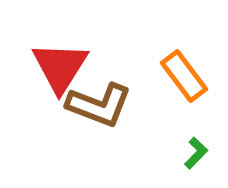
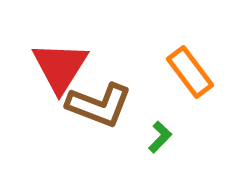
orange rectangle: moved 6 px right, 4 px up
green L-shape: moved 36 px left, 16 px up
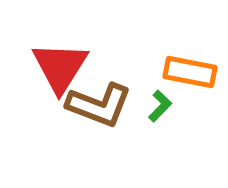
orange rectangle: rotated 42 degrees counterclockwise
green L-shape: moved 31 px up
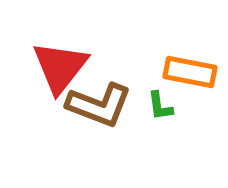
red triangle: rotated 6 degrees clockwise
green L-shape: rotated 128 degrees clockwise
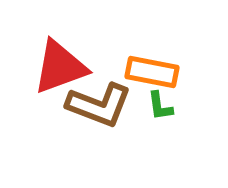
red triangle: rotated 32 degrees clockwise
orange rectangle: moved 38 px left
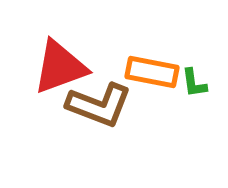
green L-shape: moved 34 px right, 23 px up
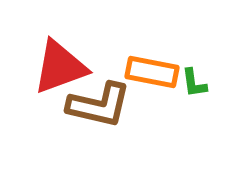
brown L-shape: rotated 8 degrees counterclockwise
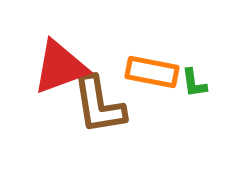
brown L-shape: rotated 68 degrees clockwise
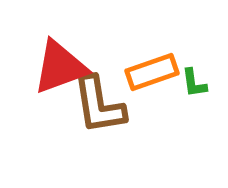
orange rectangle: rotated 30 degrees counterclockwise
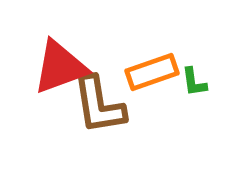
green L-shape: moved 1 px up
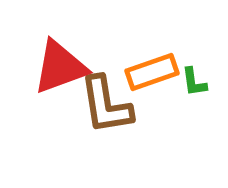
brown L-shape: moved 7 px right
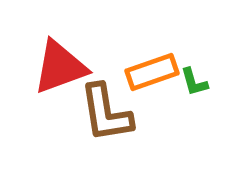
green L-shape: rotated 8 degrees counterclockwise
brown L-shape: moved 8 px down
